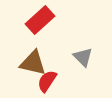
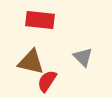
red rectangle: rotated 48 degrees clockwise
brown triangle: moved 2 px left, 1 px up
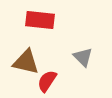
brown triangle: moved 5 px left
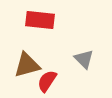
gray triangle: moved 1 px right, 2 px down
brown triangle: moved 1 px right, 3 px down; rotated 28 degrees counterclockwise
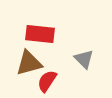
red rectangle: moved 14 px down
brown triangle: moved 2 px right, 2 px up
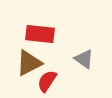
gray triangle: rotated 10 degrees counterclockwise
brown triangle: rotated 12 degrees counterclockwise
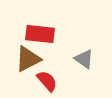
brown triangle: moved 1 px left, 4 px up
red semicircle: rotated 105 degrees clockwise
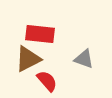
gray triangle: rotated 15 degrees counterclockwise
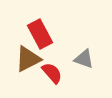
red rectangle: rotated 56 degrees clockwise
red semicircle: moved 5 px right, 8 px up
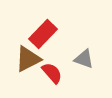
red rectangle: moved 3 px right; rotated 72 degrees clockwise
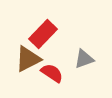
gray triangle: rotated 40 degrees counterclockwise
red semicircle: rotated 15 degrees counterclockwise
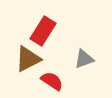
red rectangle: moved 3 px up; rotated 12 degrees counterclockwise
red semicircle: moved 8 px down
